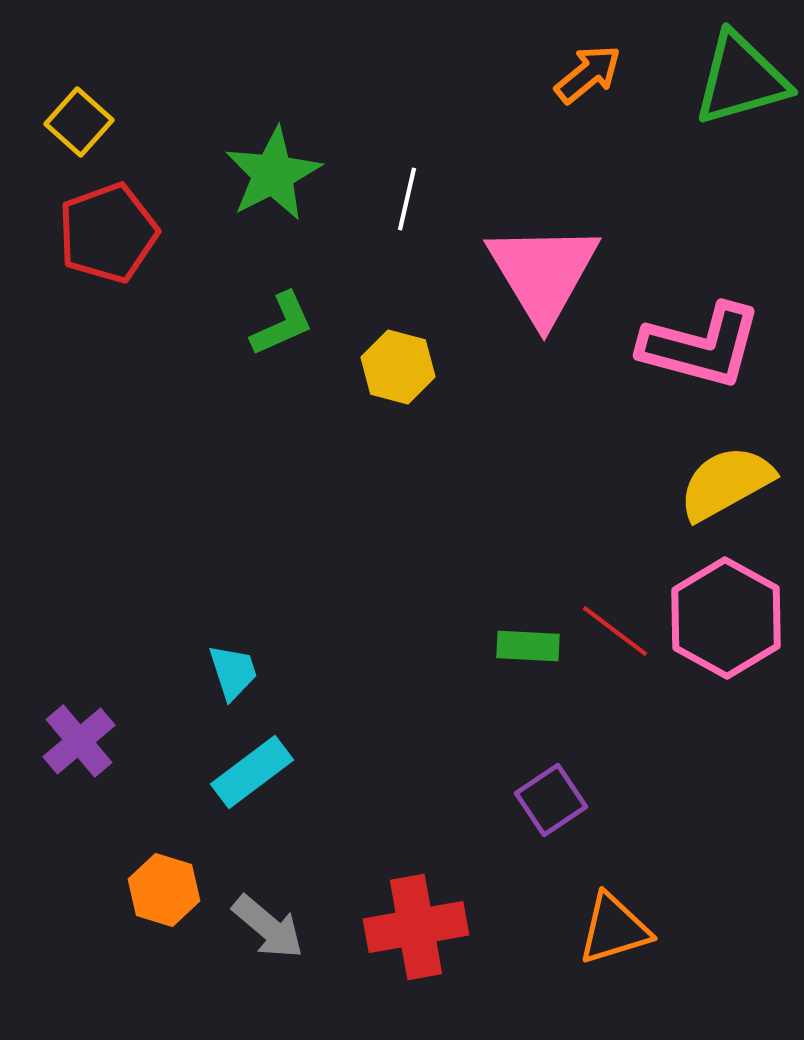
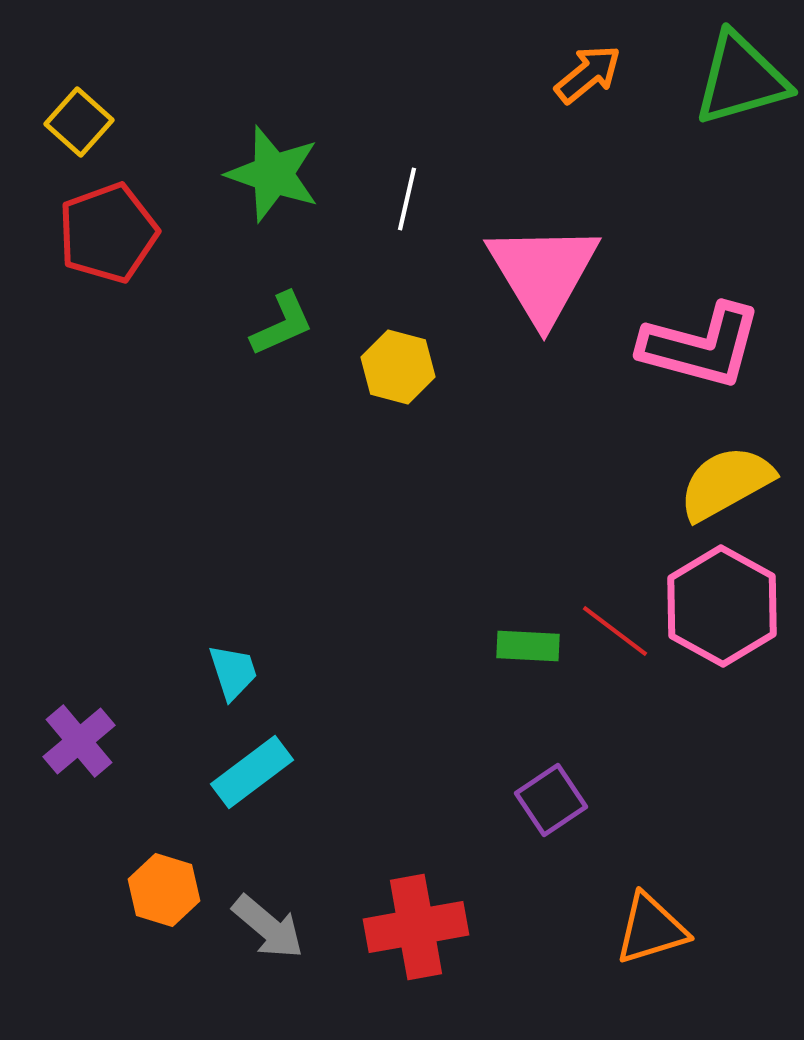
green star: rotated 26 degrees counterclockwise
pink hexagon: moved 4 px left, 12 px up
orange triangle: moved 37 px right
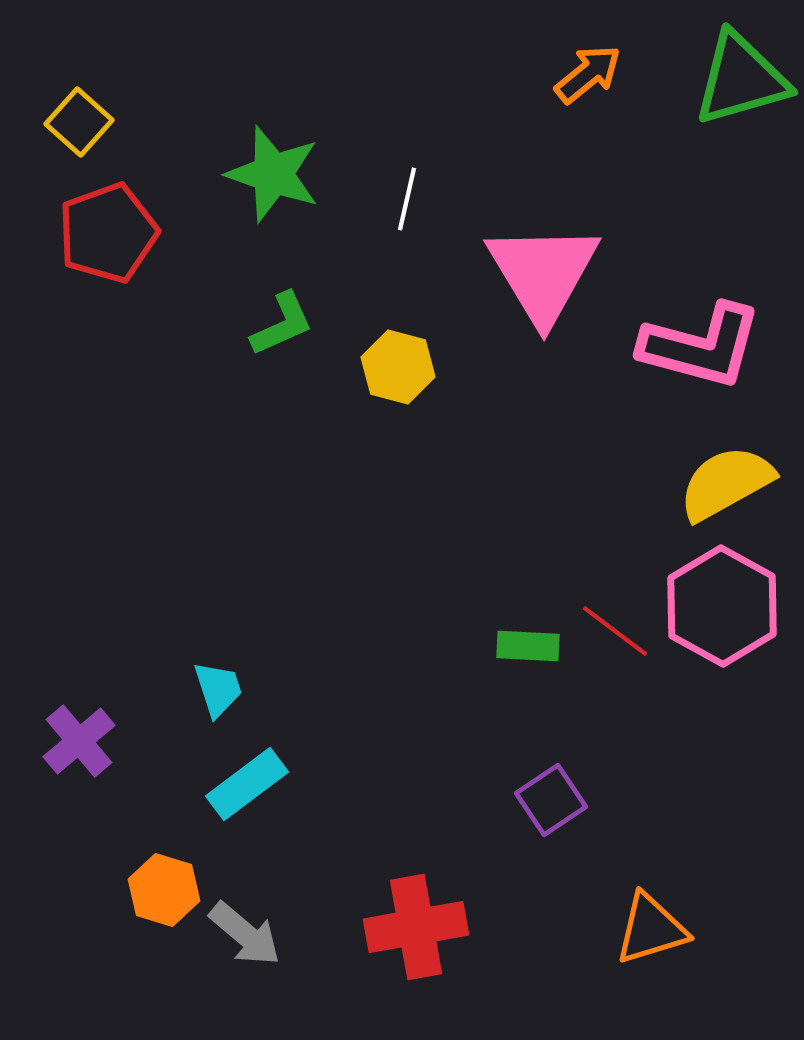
cyan trapezoid: moved 15 px left, 17 px down
cyan rectangle: moved 5 px left, 12 px down
gray arrow: moved 23 px left, 7 px down
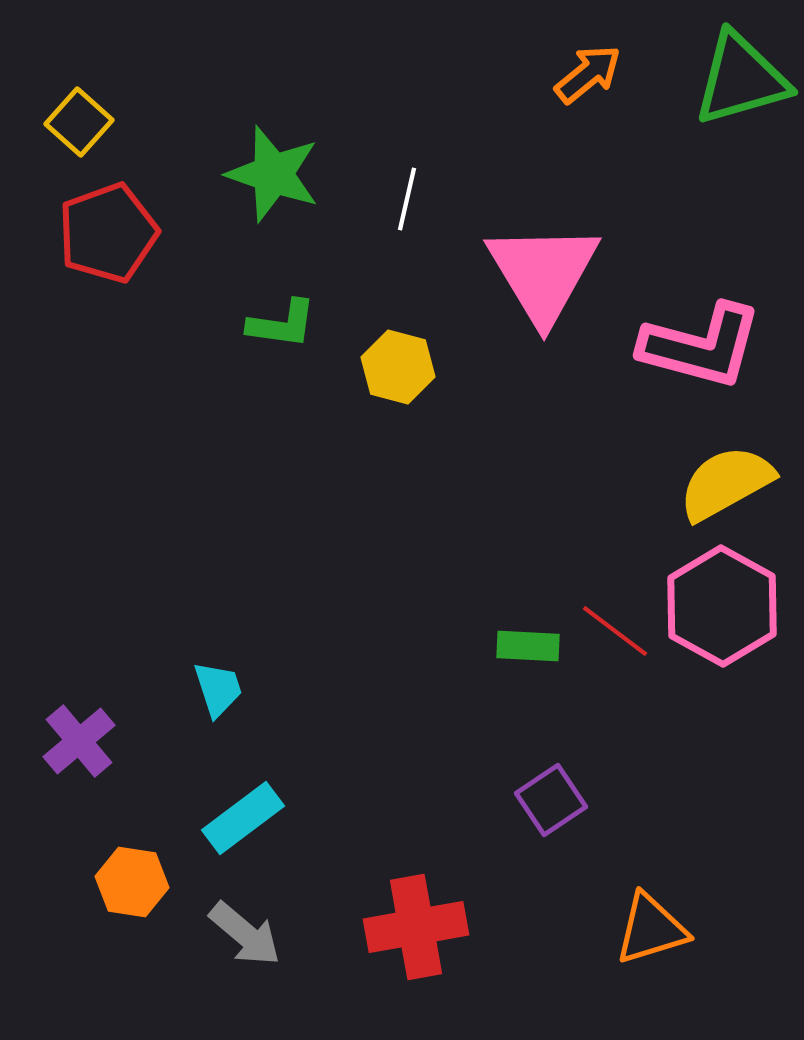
green L-shape: rotated 32 degrees clockwise
cyan rectangle: moved 4 px left, 34 px down
orange hexagon: moved 32 px left, 8 px up; rotated 8 degrees counterclockwise
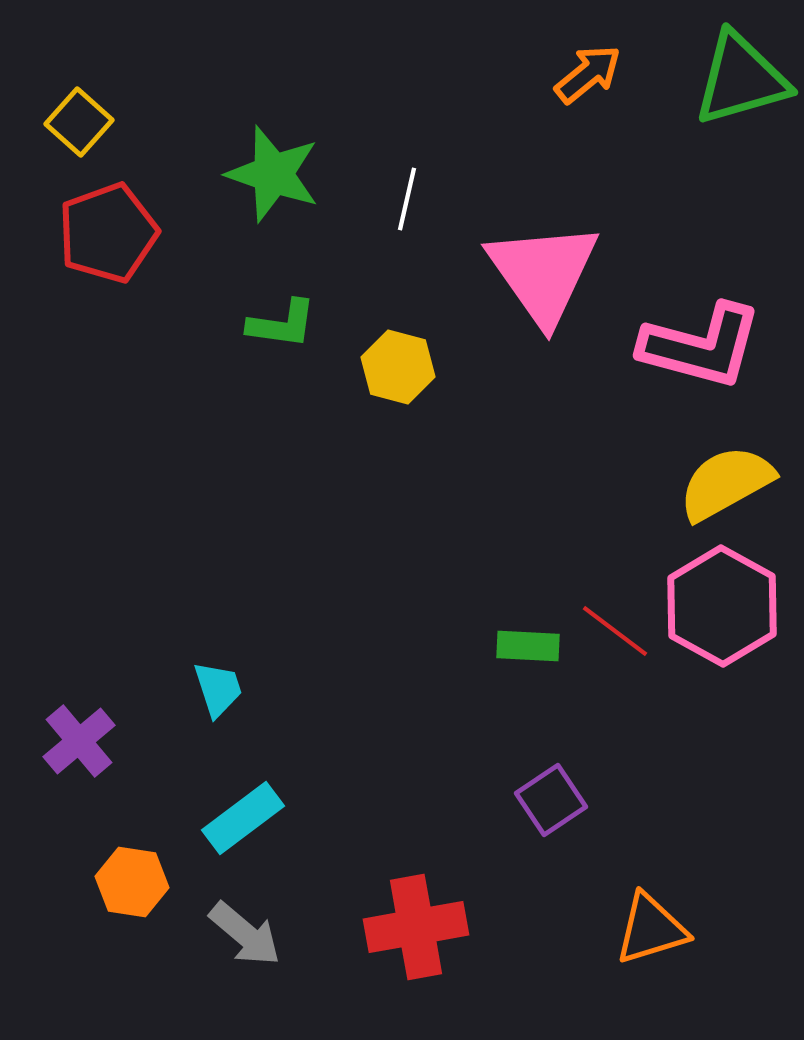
pink triangle: rotated 4 degrees counterclockwise
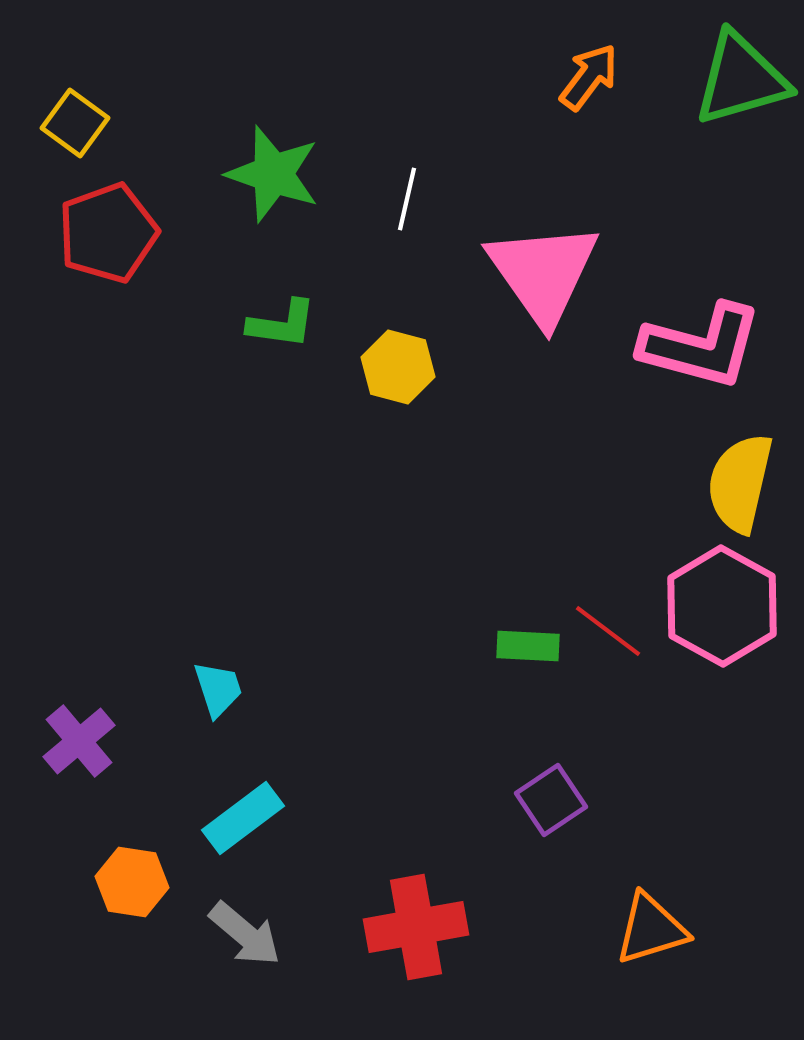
orange arrow: moved 1 px right, 3 px down; rotated 14 degrees counterclockwise
yellow square: moved 4 px left, 1 px down; rotated 6 degrees counterclockwise
yellow semicircle: moved 14 px right; rotated 48 degrees counterclockwise
red line: moved 7 px left
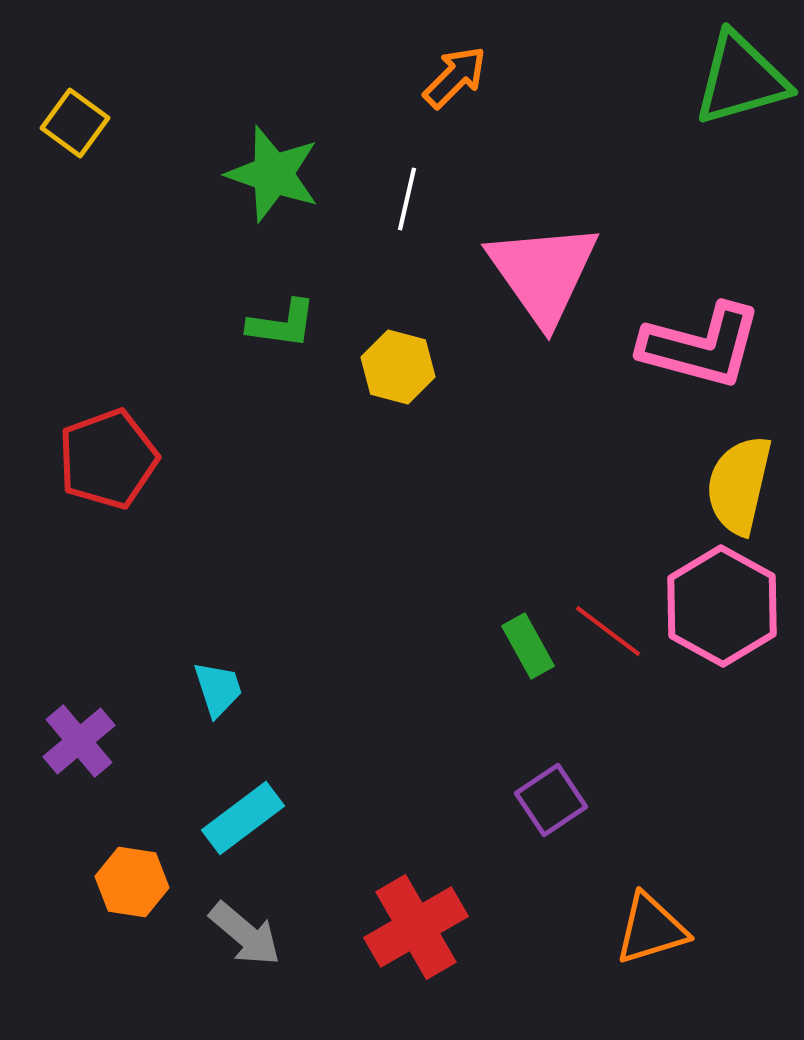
orange arrow: moved 134 px left; rotated 8 degrees clockwise
red pentagon: moved 226 px down
yellow semicircle: moved 1 px left, 2 px down
green rectangle: rotated 58 degrees clockwise
red cross: rotated 20 degrees counterclockwise
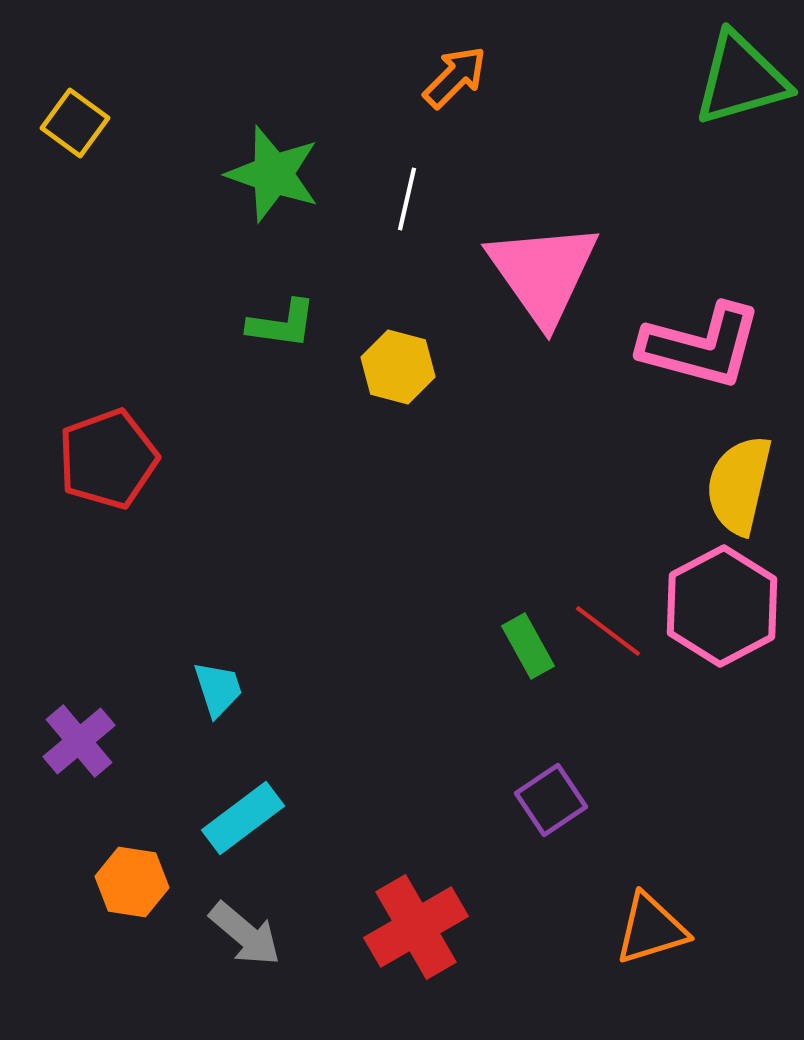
pink hexagon: rotated 3 degrees clockwise
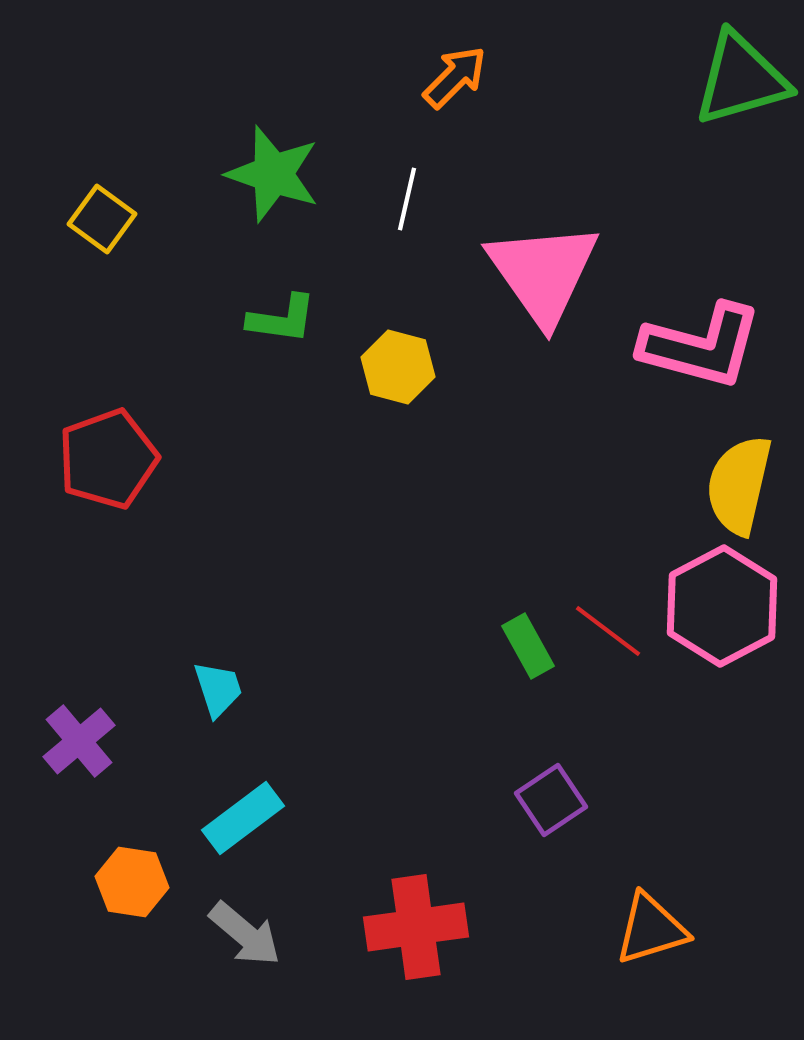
yellow square: moved 27 px right, 96 px down
green L-shape: moved 5 px up
red cross: rotated 22 degrees clockwise
